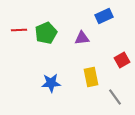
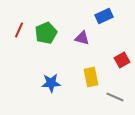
red line: rotated 63 degrees counterclockwise
purple triangle: rotated 21 degrees clockwise
gray line: rotated 30 degrees counterclockwise
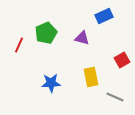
red line: moved 15 px down
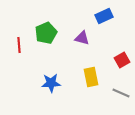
red line: rotated 28 degrees counterclockwise
gray line: moved 6 px right, 4 px up
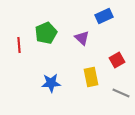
purple triangle: rotated 28 degrees clockwise
red square: moved 5 px left
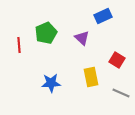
blue rectangle: moved 1 px left
red square: rotated 28 degrees counterclockwise
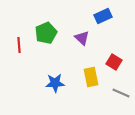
red square: moved 3 px left, 2 px down
blue star: moved 4 px right
